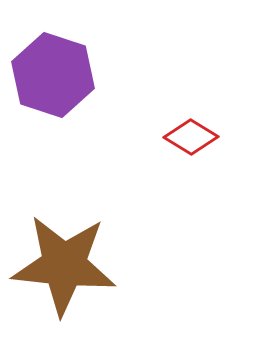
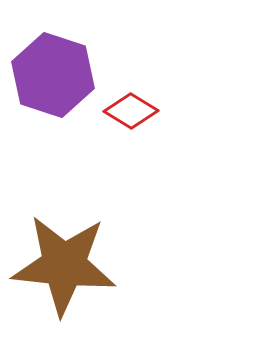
red diamond: moved 60 px left, 26 px up
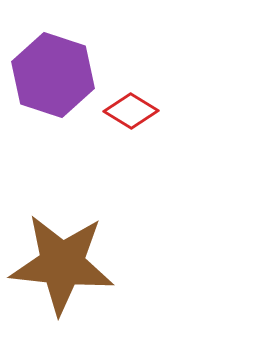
brown star: moved 2 px left, 1 px up
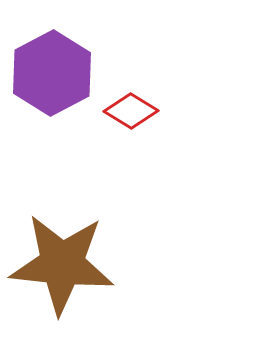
purple hexagon: moved 1 px left, 2 px up; rotated 14 degrees clockwise
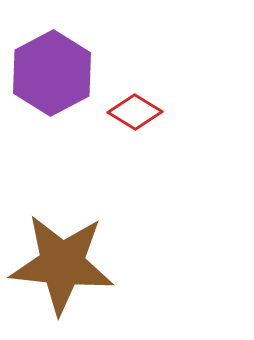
red diamond: moved 4 px right, 1 px down
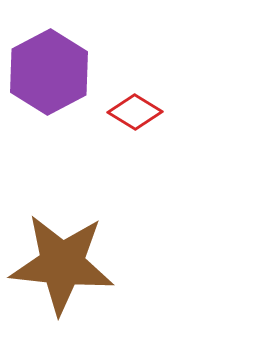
purple hexagon: moved 3 px left, 1 px up
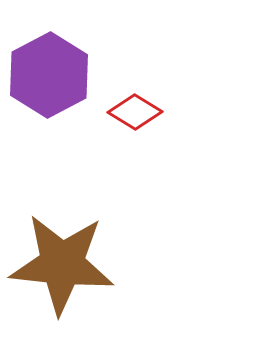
purple hexagon: moved 3 px down
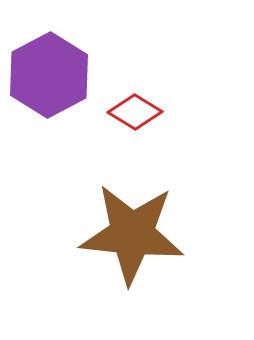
brown star: moved 70 px right, 30 px up
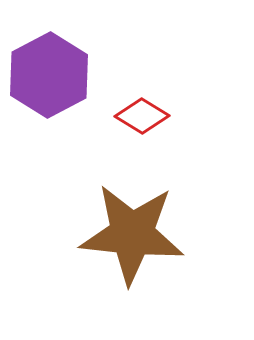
red diamond: moved 7 px right, 4 px down
